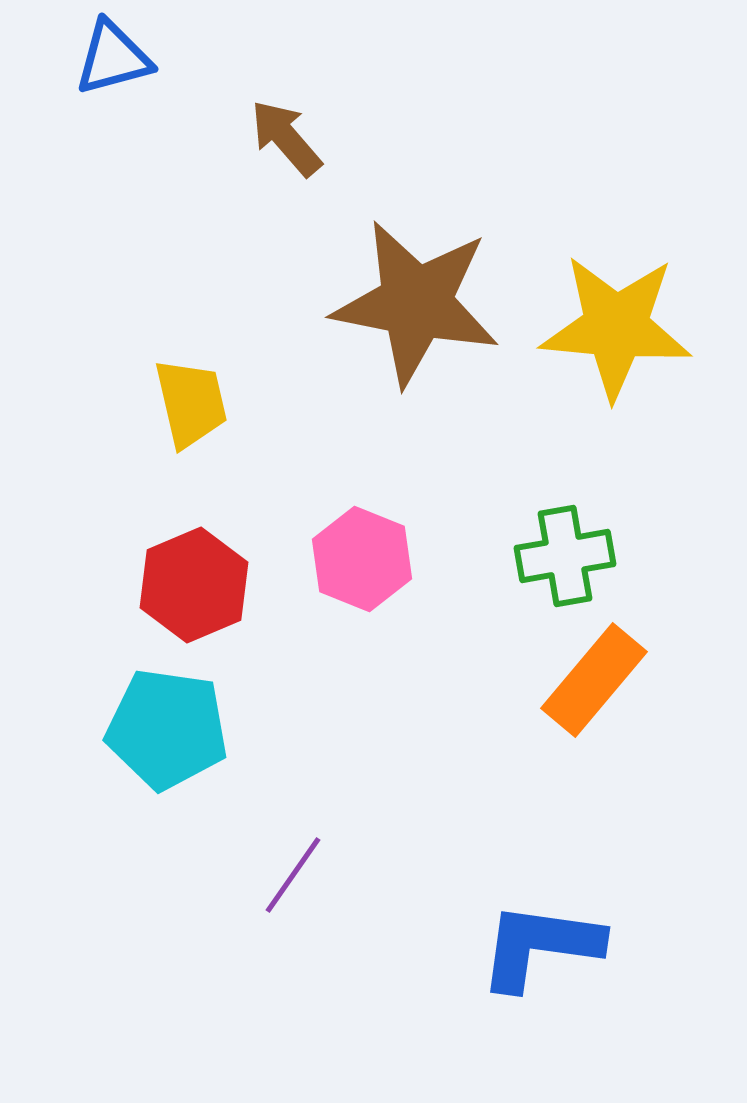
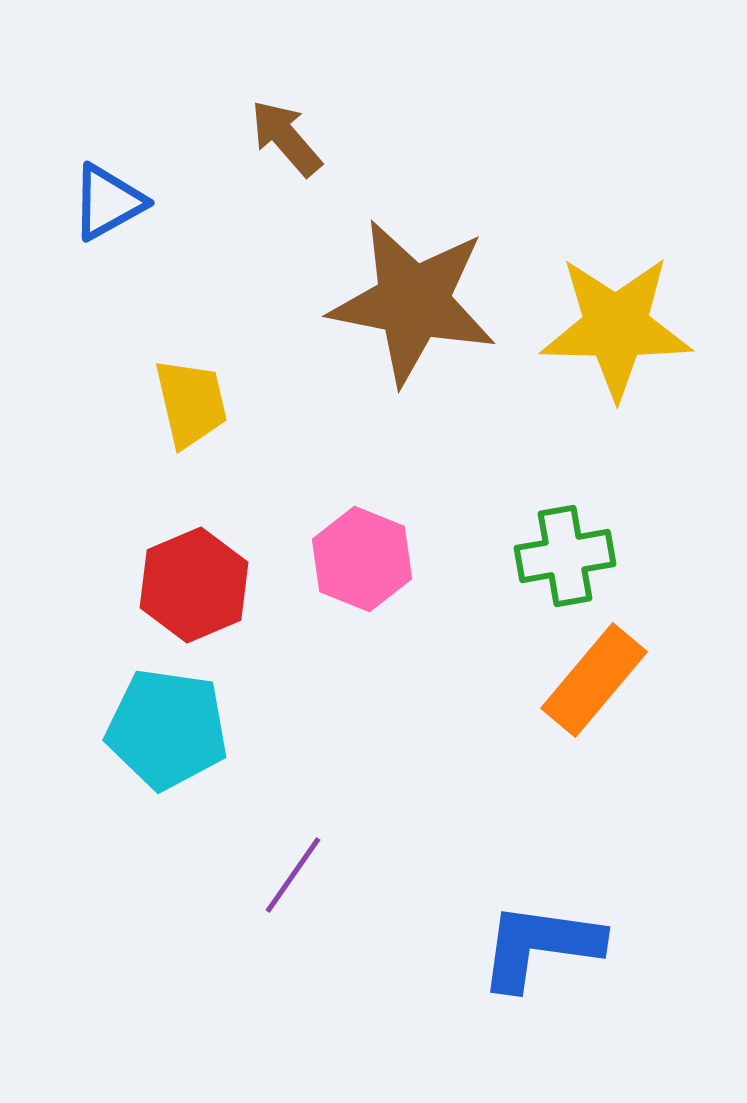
blue triangle: moved 5 px left, 144 px down; rotated 14 degrees counterclockwise
brown star: moved 3 px left, 1 px up
yellow star: rotated 4 degrees counterclockwise
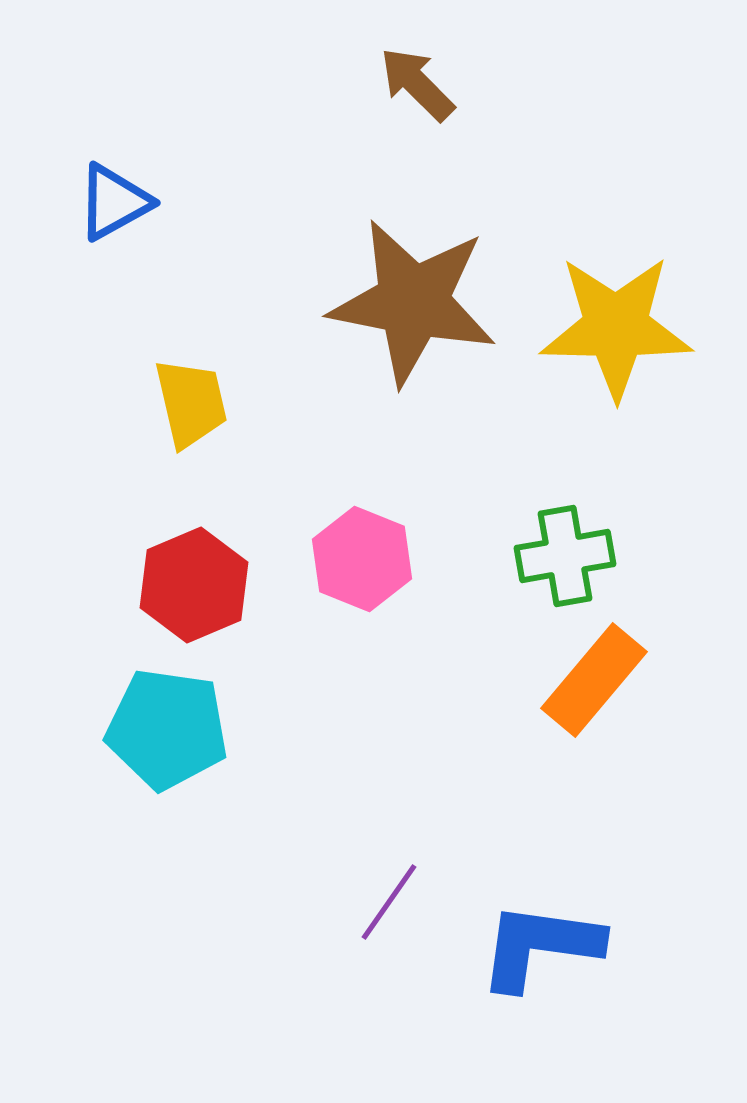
brown arrow: moved 131 px right, 54 px up; rotated 4 degrees counterclockwise
blue triangle: moved 6 px right
purple line: moved 96 px right, 27 px down
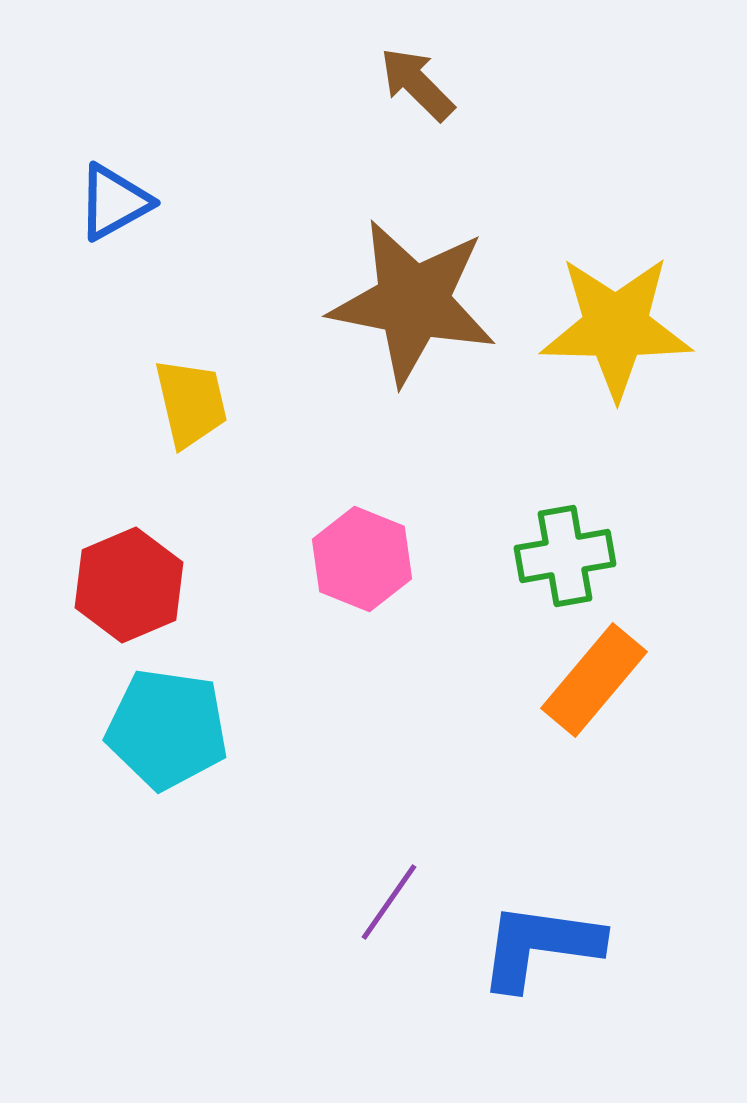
red hexagon: moved 65 px left
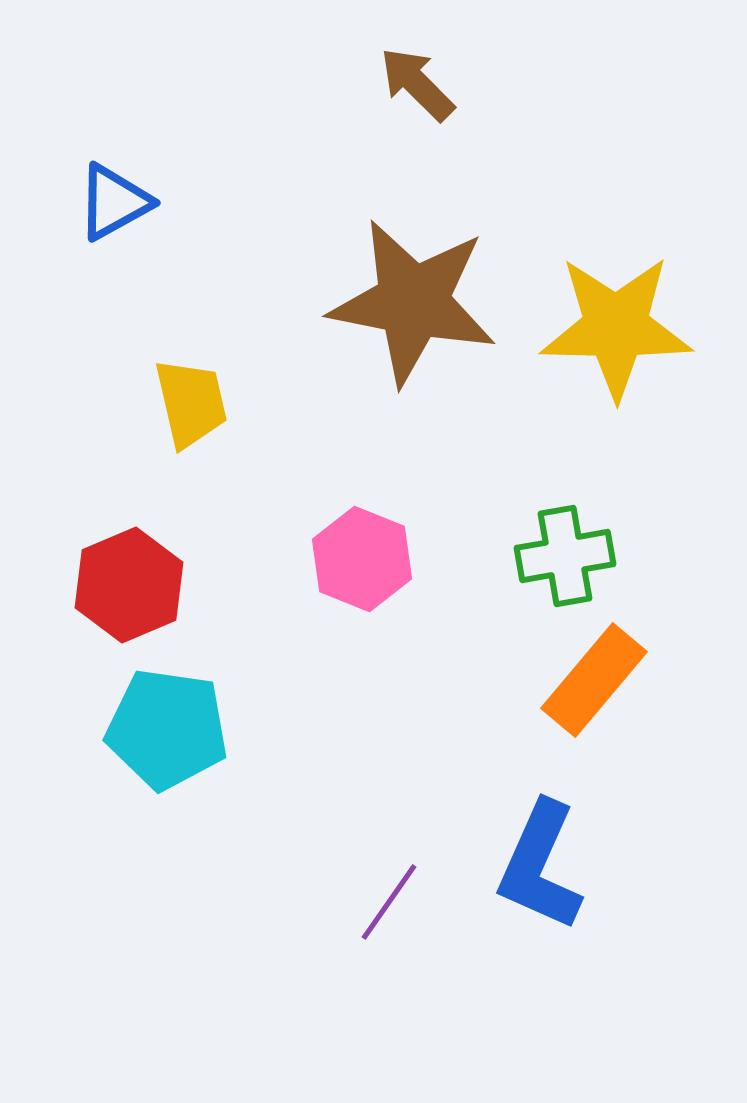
blue L-shape: moved 80 px up; rotated 74 degrees counterclockwise
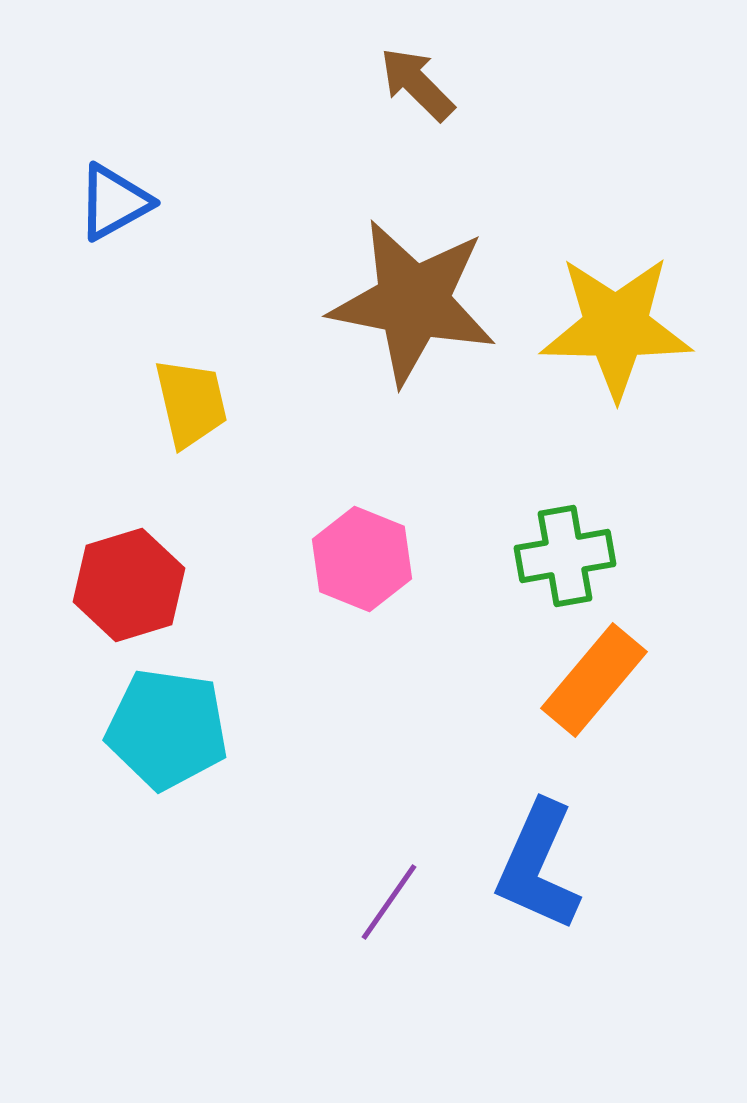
red hexagon: rotated 6 degrees clockwise
blue L-shape: moved 2 px left
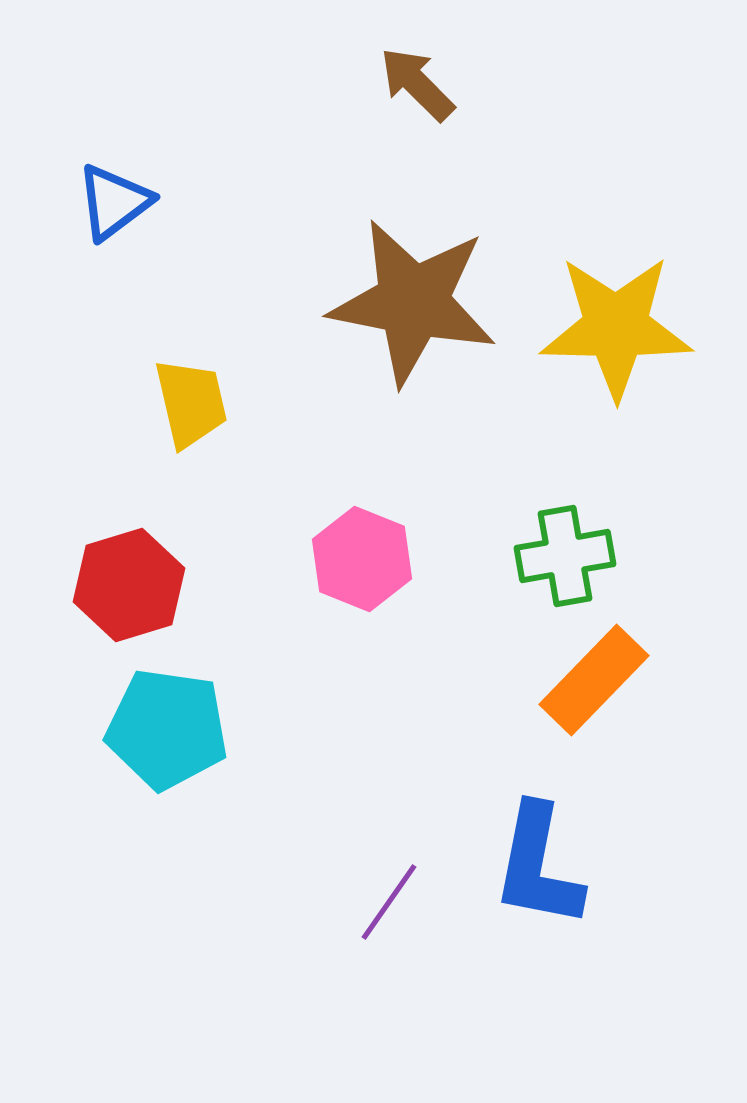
blue triangle: rotated 8 degrees counterclockwise
orange rectangle: rotated 4 degrees clockwise
blue L-shape: rotated 13 degrees counterclockwise
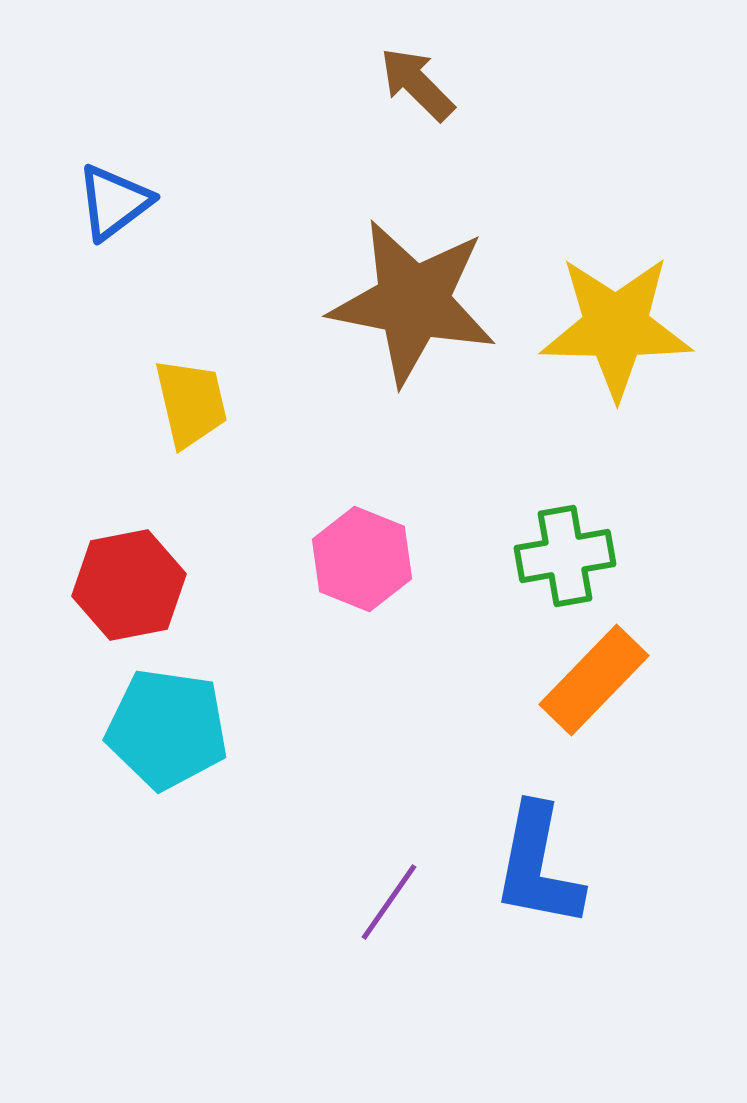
red hexagon: rotated 6 degrees clockwise
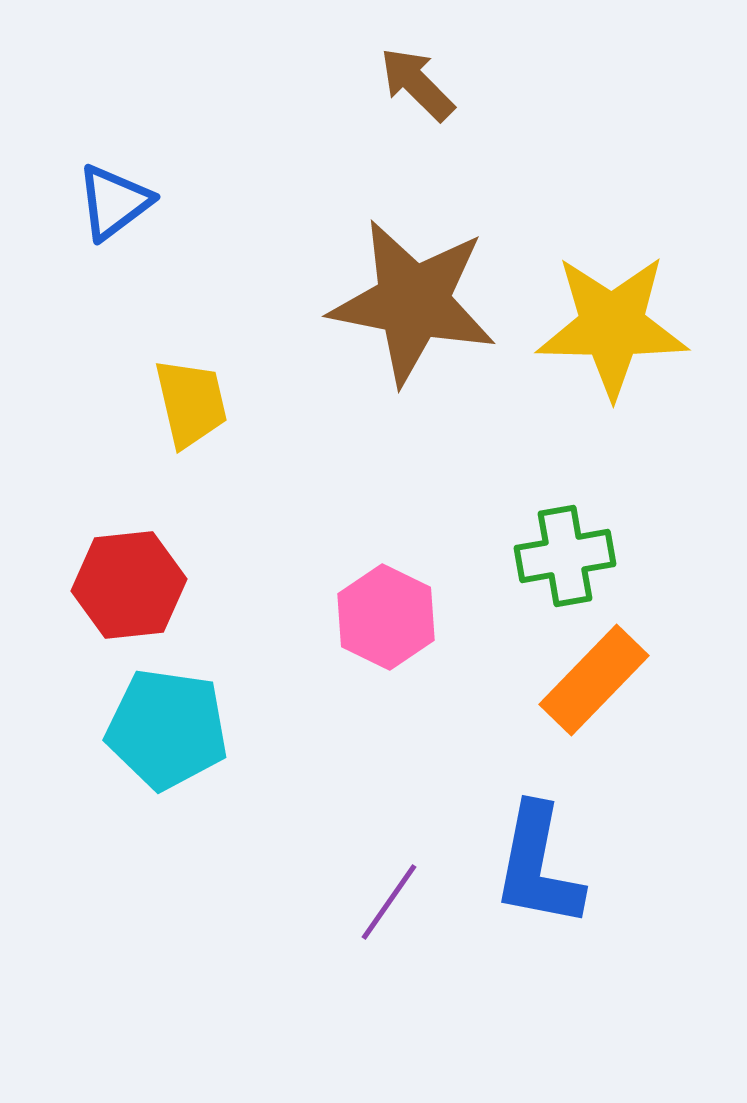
yellow star: moved 4 px left, 1 px up
pink hexagon: moved 24 px right, 58 px down; rotated 4 degrees clockwise
red hexagon: rotated 5 degrees clockwise
